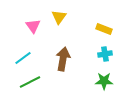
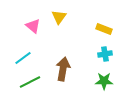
pink triangle: rotated 14 degrees counterclockwise
brown arrow: moved 10 px down
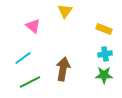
yellow triangle: moved 6 px right, 6 px up
green star: moved 6 px up
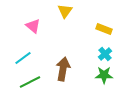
cyan cross: rotated 32 degrees counterclockwise
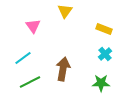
pink triangle: rotated 14 degrees clockwise
green star: moved 3 px left, 8 px down
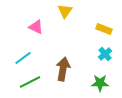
pink triangle: moved 3 px right, 1 px down; rotated 28 degrees counterclockwise
green star: moved 1 px left
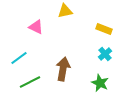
yellow triangle: rotated 42 degrees clockwise
cyan line: moved 4 px left
green star: rotated 24 degrees clockwise
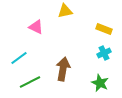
cyan cross: moved 1 px left, 1 px up; rotated 16 degrees clockwise
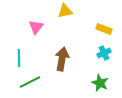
pink triangle: rotated 42 degrees clockwise
cyan line: rotated 54 degrees counterclockwise
brown arrow: moved 1 px left, 10 px up
